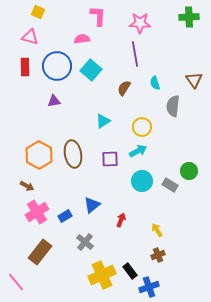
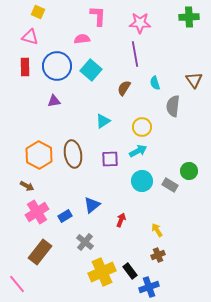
yellow cross: moved 3 px up
pink line: moved 1 px right, 2 px down
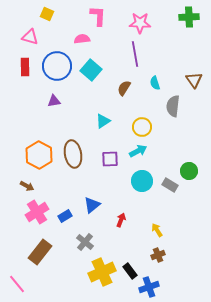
yellow square: moved 9 px right, 2 px down
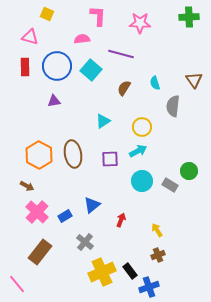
purple line: moved 14 px left; rotated 65 degrees counterclockwise
pink cross: rotated 15 degrees counterclockwise
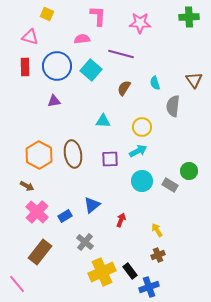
cyan triangle: rotated 35 degrees clockwise
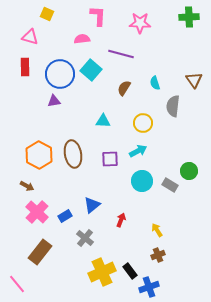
blue circle: moved 3 px right, 8 px down
yellow circle: moved 1 px right, 4 px up
gray cross: moved 4 px up
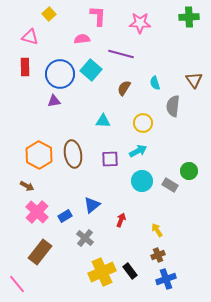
yellow square: moved 2 px right; rotated 24 degrees clockwise
blue cross: moved 17 px right, 8 px up
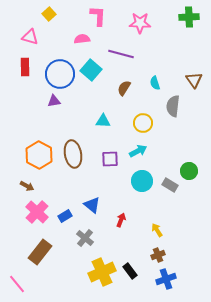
blue triangle: rotated 42 degrees counterclockwise
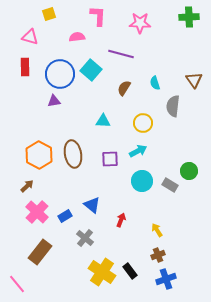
yellow square: rotated 24 degrees clockwise
pink semicircle: moved 5 px left, 2 px up
brown arrow: rotated 72 degrees counterclockwise
yellow cross: rotated 32 degrees counterclockwise
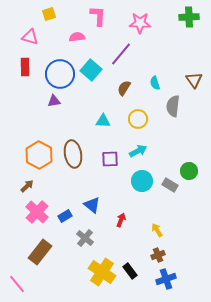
purple line: rotated 65 degrees counterclockwise
yellow circle: moved 5 px left, 4 px up
